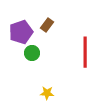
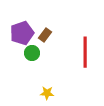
brown rectangle: moved 2 px left, 10 px down
purple pentagon: moved 1 px right, 1 px down
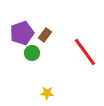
red line: rotated 36 degrees counterclockwise
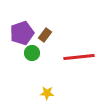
red line: moved 6 px left, 5 px down; rotated 60 degrees counterclockwise
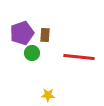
brown rectangle: rotated 32 degrees counterclockwise
red line: rotated 12 degrees clockwise
yellow star: moved 1 px right, 2 px down
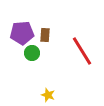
purple pentagon: rotated 15 degrees clockwise
red line: moved 3 px right, 6 px up; rotated 52 degrees clockwise
yellow star: rotated 16 degrees clockwise
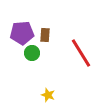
red line: moved 1 px left, 2 px down
